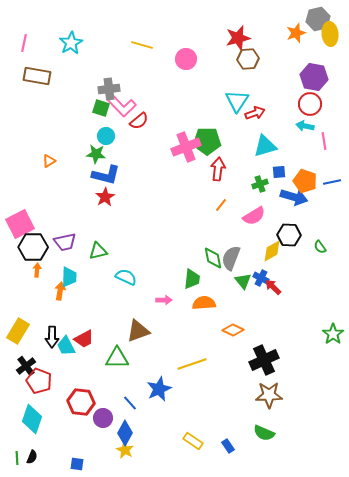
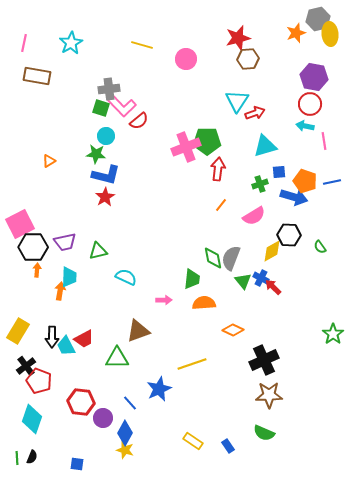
yellow star at (125, 450): rotated 12 degrees counterclockwise
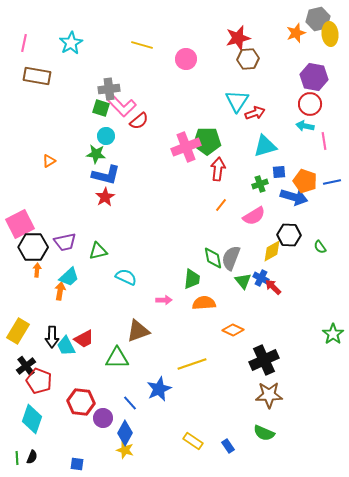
cyan trapezoid at (69, 277): rotated 45 degrees clockwise
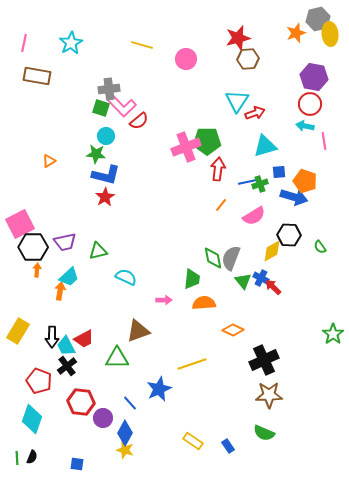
blue line at (332, 182): moved 85 px left
black cross at (26, 366): moved 41 px right
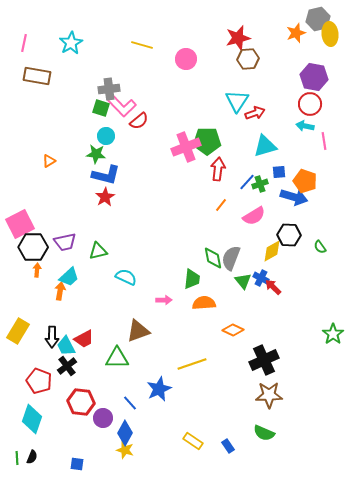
blue line at (247, 182): rotated 36 degrees counterclockwise
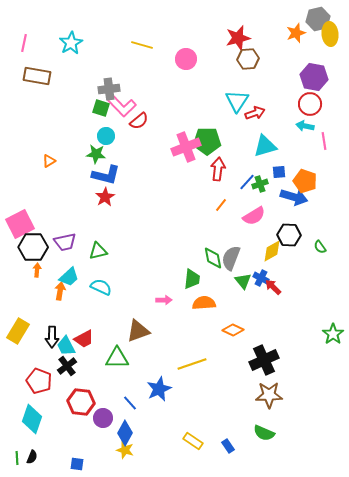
cyan semicircle at (126, 277): moved 25 px left, 10 px down
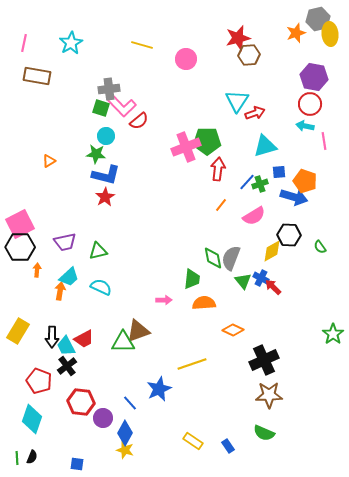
brown hexagon at (248, 59): moved 1 px right, 4 px up
black hexagon at (33, 247): moved 13 px left
green triangle at (117, 358): moved 6 px right, 16 px up
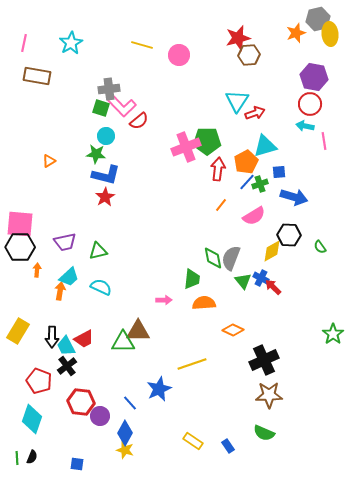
pink circle at (186, 59): moved 7 px left, 4 px up
orange pentagon at (305, 181): moved 59 px left, 19 px up; rotated 25 degrees clockwise
pink square at (20, 224): rotated 32 degrees clockwise
brown triangle at (138, 331): rotated 20 degrees clockwise
purple circle at (103, 418): moved 3 px left, 2 px up
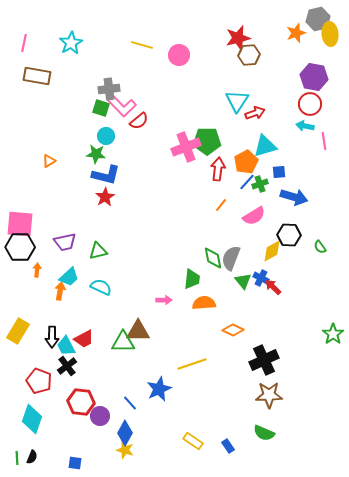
blue square at (77, 464): moved 2 px left, 1 px up
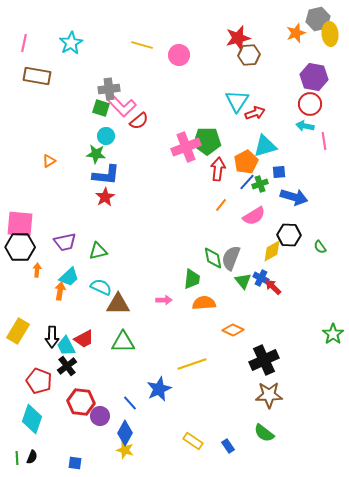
blue L-shape at (106, 175): rotated 8 degrees counterclockwise
brown triangle at (138, 331): moved 20 px left, 27 px up
green semicircle at (264, 433): rotated 15 degrees clockwise
